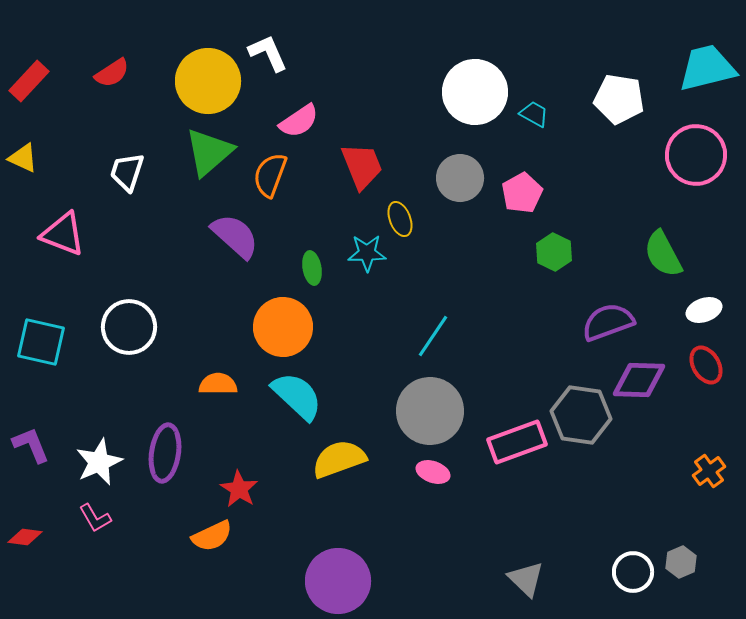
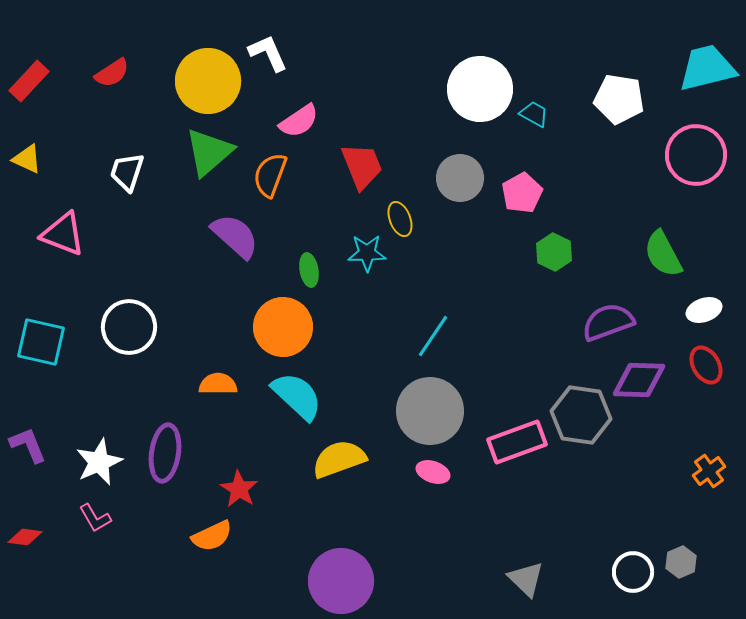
white circle at (475, 92): moved 5 px right, 3 px up
yellow triangle at (23, 158): moved 4 px right, 1 px down
green ellipse at (312, 268): moved 3 px left, 2 px down
purple L-shape at (31, 445): moved 3 px left
purple circle at (338, 581): moved 3 px right
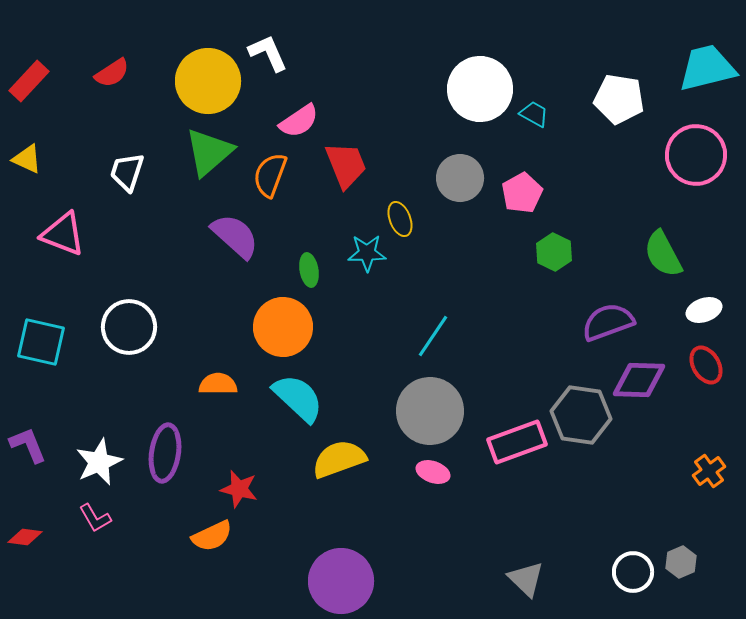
red trapezoid at (362, 166): moved 16 px left, 1 px up
cyan semicircle at (297, 396): moved 1 px right, 2 px down
red star at (239, 489): rotated 18 degrees counterclockwise
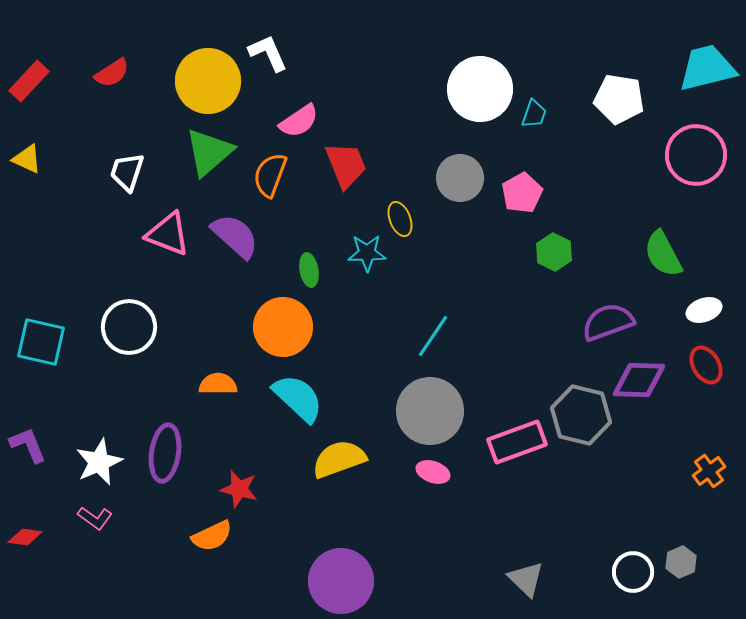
cyan trapezoid at (534, 114): rotated 80 degrees clockwise
pink triangle at (63, 234): moved 105 px right
gray hexagon at (581, 415): rotated 6 degrees clockwise
pink L-shape at (95, 518): rotated 24 degrees counterclockwise
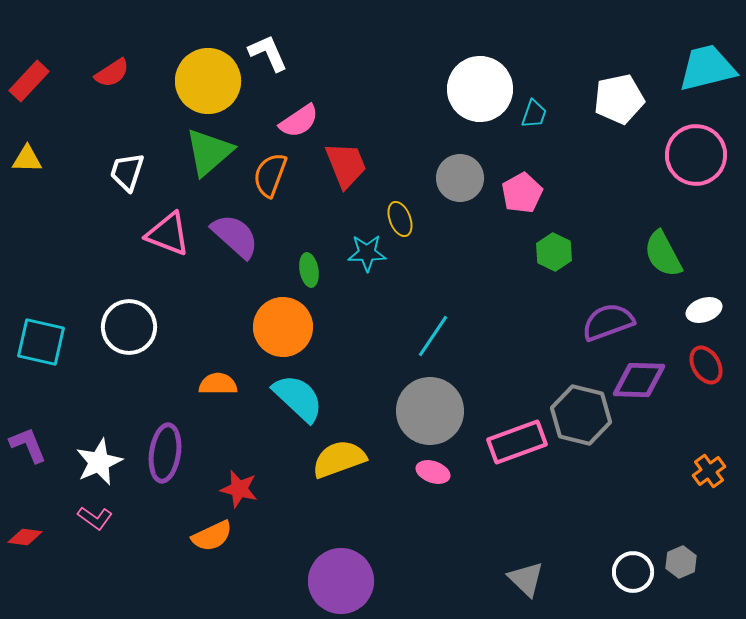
white pentagon at (619, 99): rotated 21 degrees counterclockwise
yellow triangle at (27, 159): rotated 24 degrees counterclockwise
